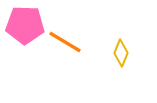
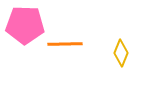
orange line: moved 2 px down; rotated 32 degrees counterclockwise
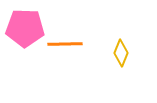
pink pentagon: moved 3 px down
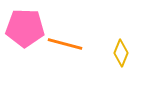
orange line: rotated 16 degrees clockwise
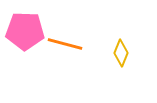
pink pentagon: moved 3 px down
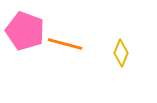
pink pentagon: rotated 18 degrees clockwise
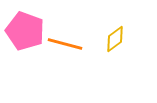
yellow diamond: moved 6 px left, 14 px up; rotated 32 degrees clockwise
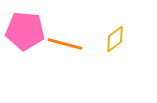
pink pentagon: rotated 15 degrees counterclockwise
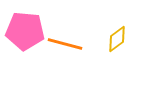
yellow diamond: moved 2 px right
